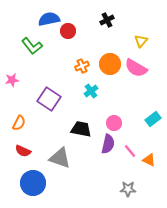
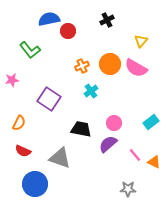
green L-shape: moved 2 px left, 4 px down
cyan rectangle: moved 2 px left, 3 px down
purple semicircle: rotated 144 degrees counterclockwise
pink line: moved 5 px right, 4 px down
orange triangle: moved 5 px right, 2 px down
blue circle: moved 2 px right, 1 px down
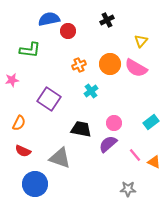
green L-shape: rotated 45 degrees counterclockwise
orange cross: moved 3 px left, 1 px up
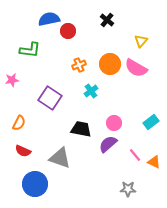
black cross: rotated 24 degrees counterclockwise
purple square: moved 1 px right, 1 px up
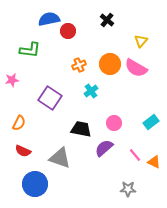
purple semicircle: moved 4 px left, 4 px down
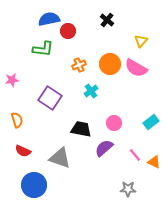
green L-shape: moved 13 px right, 1 px up
orange semicircle: moved 2 px left, 3 px up; rotated 42 degrees counterclockwise
blue circle: moved 1 px left, 1 px down
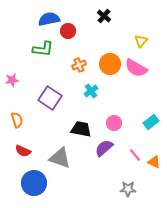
black cross: moved 3 px left, 4 px up
blue circle: moved 2 px up
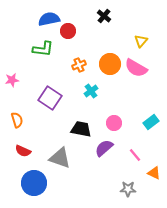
orange triangle: moved 11 px down
